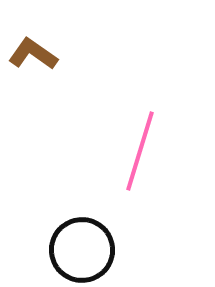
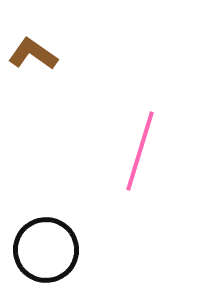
black circle: moved 36 px left
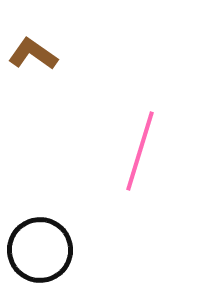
black circle: moved 6 px left
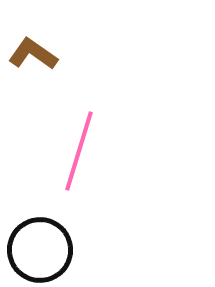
pink line: moved 61 px left
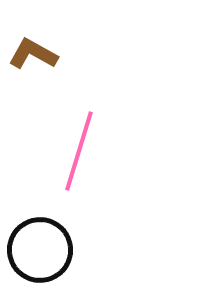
brown L-shape: rotated 6 degrees counterclockwise
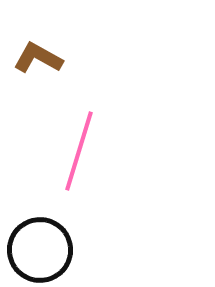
brown L-shape: moved 5 px right, 4 px down
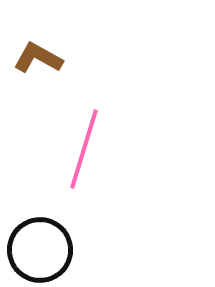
pink line: moved 5 px right, 2 px up
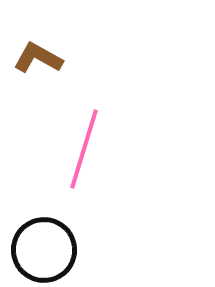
black circle: moved 4 px right
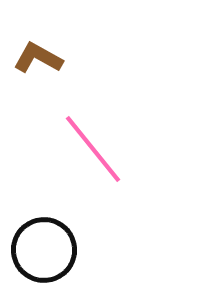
pink line: moved 9 px right; rotated 56 degrees counterclockwise
